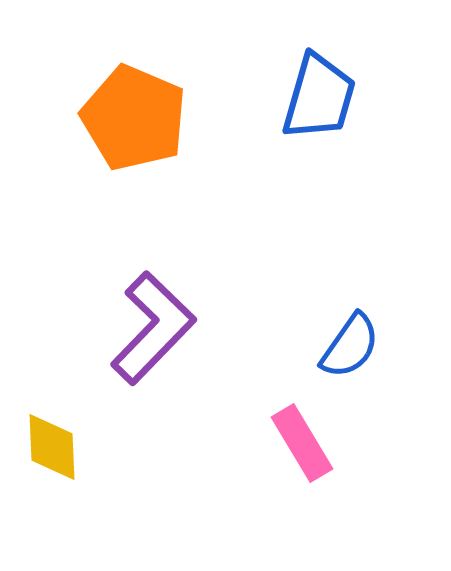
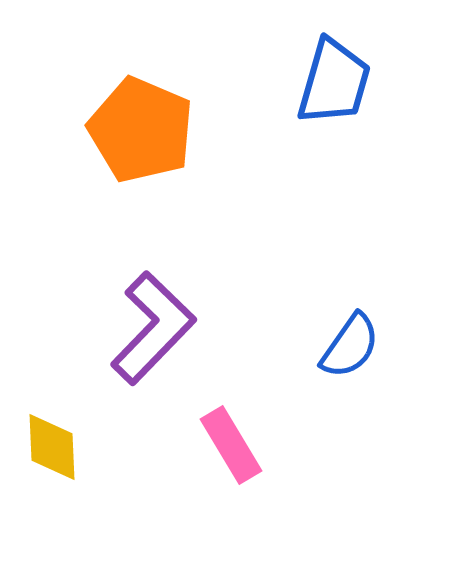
blue trapezoid: moved 15 px right, 15 px up
orange pentagon: moved 7 px right, 12 px down
pink rectangle: moved 71 px left, 2 px down
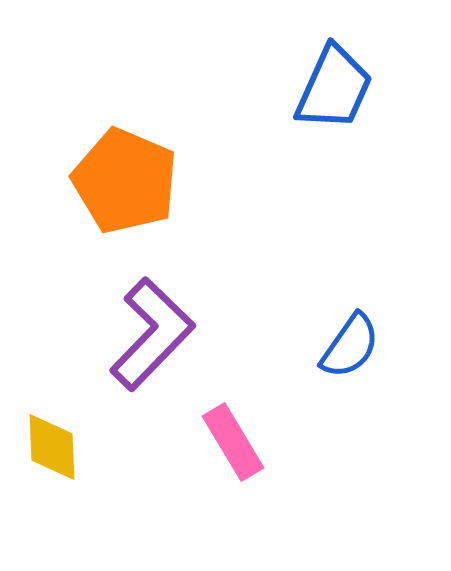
blue trapezoid: moved 6 px down; rotated 8 degrees clockwise
orange pentagon: moved 16 px left, 51 px down
purple L-shape: moved 1 px left, 6 px down
pink rectangle: moved 2 px right, 3 px up
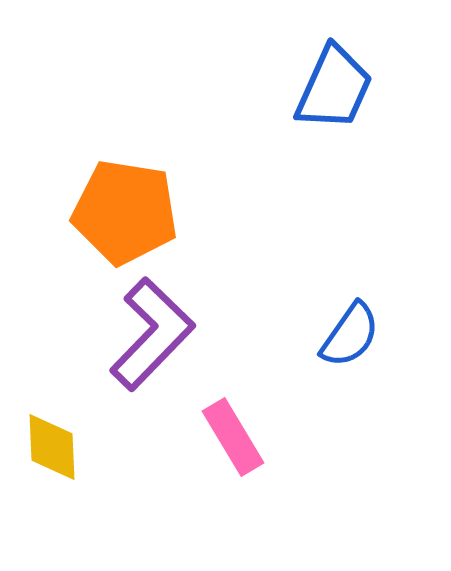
orange pentagon: moved 31 px down; rotated 14 degrees counterclockwise
blue semicircle: moved 11 px up
pink rectangle: moved 5 px up
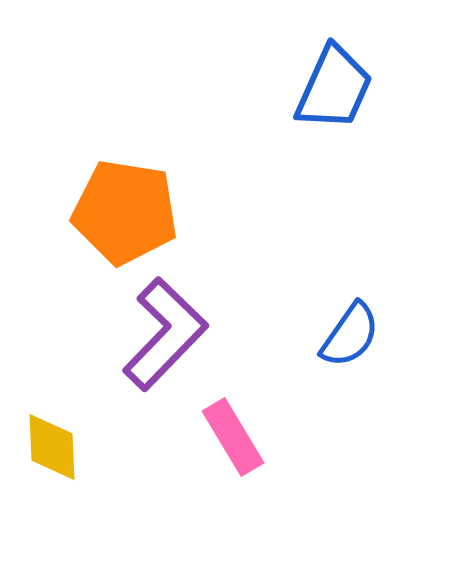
purple L-shape: moved 13 px right
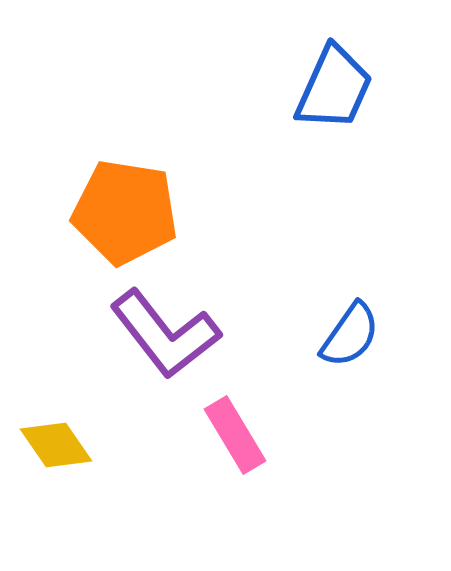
purple L-shape: rotated 98 degrees clockwise
pink rectangle: moved 2 px right, 2 px up
yellow diamond: moved 4 px right, 2 px up; rotated 32 degrees counterclockwise
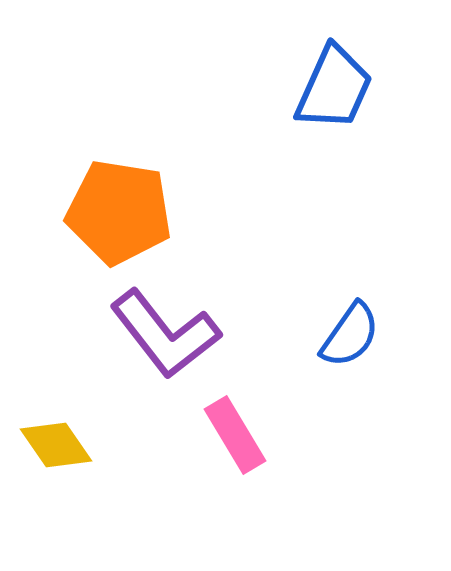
orange pentagon: moved 6 px left
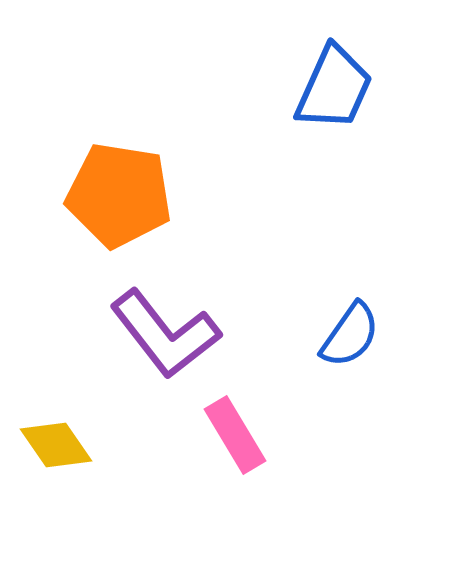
orange pentagon: moved 17 px up
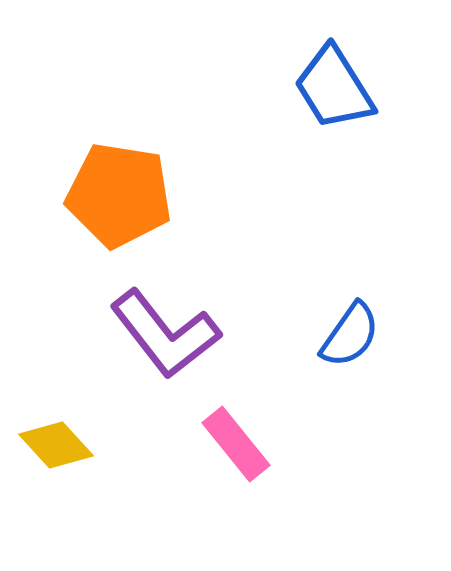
blue trapezoid: rotated 124 degrees clockwise
pink rectangle: moved 1 px right, 9 px down; rotated 8 degrees counterclockwise
yellow diamond: rotated 8 degrees counterclockwise
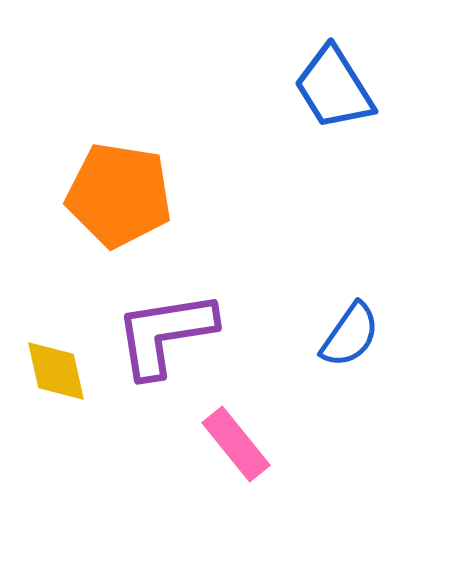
purple L-shape: rotated 119 degrees clockwise
yellow diamond: moved 74 px up; rotated 30 degrees clockwise
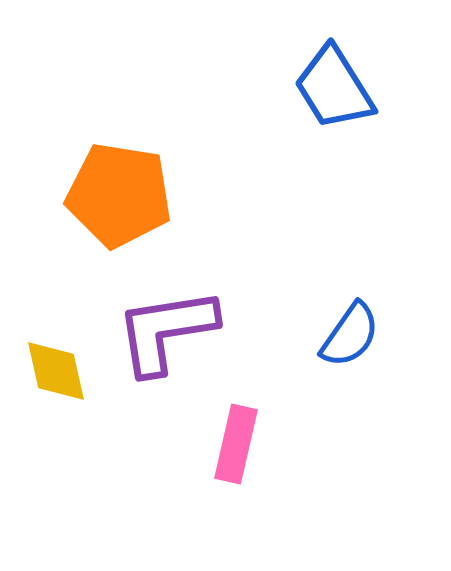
purple L-shape: moved 1 px right, 3 px up
pink rectangle: rotated 52 degrees clockwise
